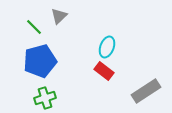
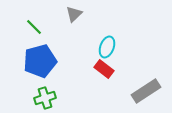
gray triangle: moved 15 px right, 2 px up
red rectangle: moved 2 px up
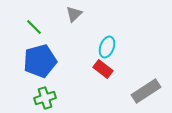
red rectangle: moved 1 px left
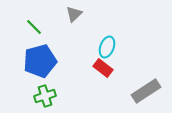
red rectangle: moved 1 px up
green cross: moved 2 px up
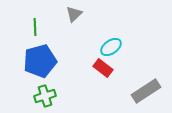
green line: moved 1 px right; rotated 42 degrees clockwise
cyan ellipse: moved 4 px right; rotated 35 degrees clockwise
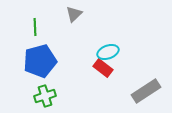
cyan ellipse: moved 3 px left, 5 px down; rotated 15 degrees clockwise
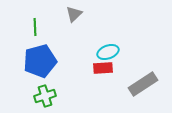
red rectangle: rotated 42 degrees counterclockwise
gray rectangle: moved 3 px left, 7 px up
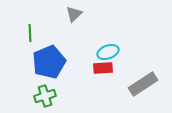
green line: moved 5 px left, 6 px down
blue pentagon: moved 9 px right, 1 px down; rotated 8 degrees counterclockwise
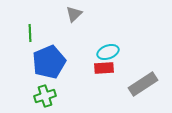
red rectangle: moved 1 px right
